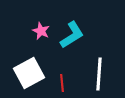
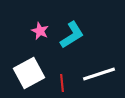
pink star: moved 1 px left
white line: rotated 68 degrees clockwise
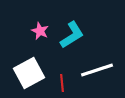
white line: moved 2 px left, 4 px up
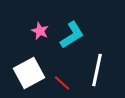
white line: rotated 60 degrees counterclockwise
red line: rotated 42 degrees counterclockwise
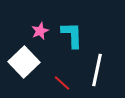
pink star: rotated 24 degrees clockwise
cyan L-shape: rotated 60 degrees counterclockwise
white square: moved 5 px left, 11 px up; rotated 16 degrees counterclockwise
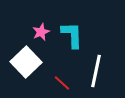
pink star: moved 1 px right, 1 px down
white square: moved 2 px right
white line: moved 1 px left, 1 px down
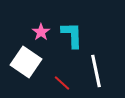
pink star: rotated 12 degrees counterclockwise
white square: rotated 12 degrees counterclockwise
white line: rotated 24 degrees counterclockwise
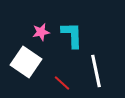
pink star: rotated 24 degrees clockwise
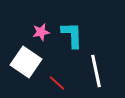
red line: moved 5 px left
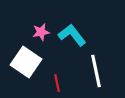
cyan L-shape: rotated 36 degrees counterclockwise
red line: rotated 36 degrees clockwise
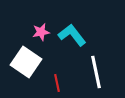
white line: moved 1 px down
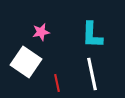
cyan L-shape: moved 20 px right; rotated 140 degrees counterclockwise
white line: moved 4 px left, 2 px down
